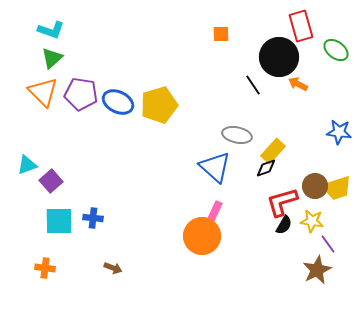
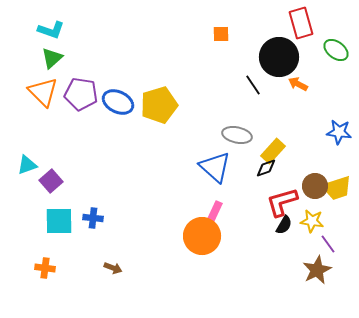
red rectangle: moved 3 px up
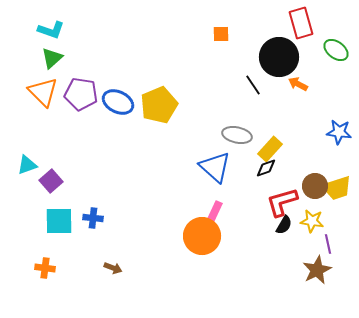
yellow pentagon: rotated 6 degrees counterclockwise
yellow rectangle: moved 3 px left, 2 px up
purple line: rotated 24 degrees clockwise
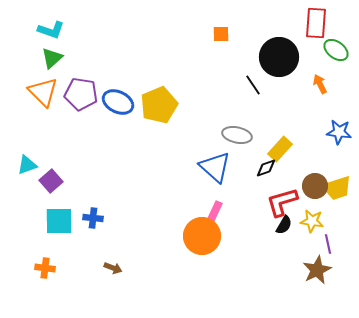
red rectangle: moved 15 px right; rotated 20 degrees clockwise
orange arrow: moved 22 px right; rotated 36 degrees clockwise
yellow rectangle: moved 10 px right
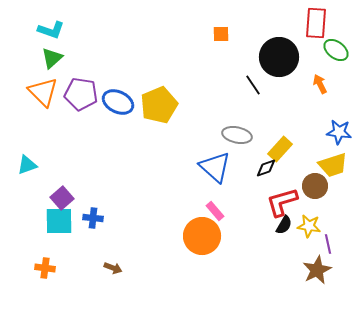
purple square: moved 11 px right, 17 px down
yellow trapezoid: moved 4 px left, 23 px up
pink rectangle: rotated 66 degrees counterclockwise
yellow star: moved 3 px left, 5 px down
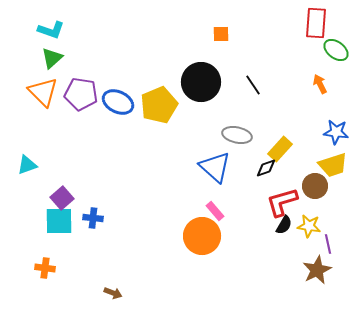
black circle: moved 78 px left, 25 px down
blue star: moved 3 px left
brown arrow: moved 25 px down
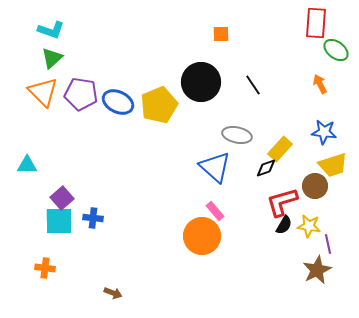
blue star: moved 12 px left
cyan triangle: rotated 20 degrees clockwise
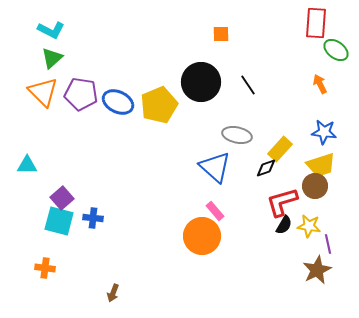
cyan L-shape: rotated 8 degrees clockwise
black line: moved 5 px left
yellow trapezoid: moved 12 px left
cyan square: rotated 16 degrees clockwise
brown arrow: rotated 90 degrees clockwise
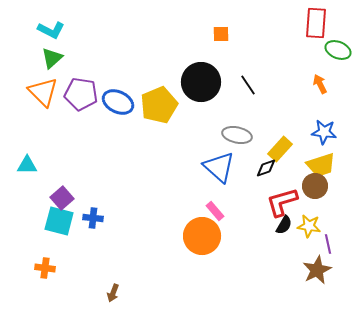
green ellipse: moved 2 px right; rotated 15 degrees counterclockwise
blue triangle: moved 4 px right
